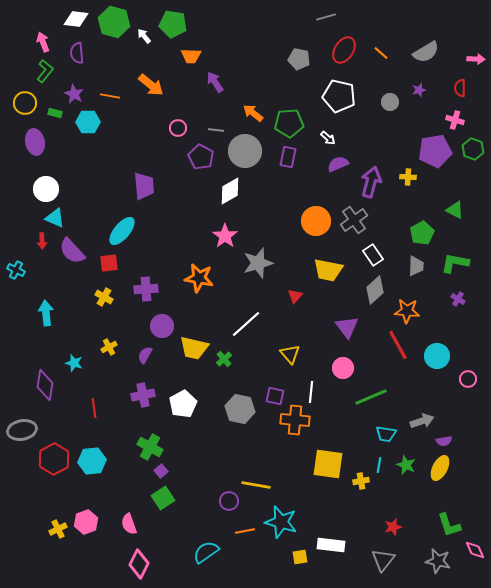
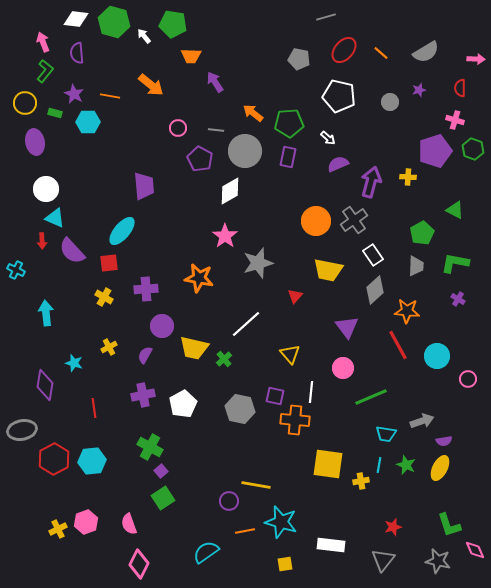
red ellipse at (344, 50): rotated 8 degrees clockwise
purple pentagon at (435, 151): rotated 8 degrees counterclockwise
purple pentagon at (201, 157): moved 1 px left, 2 px down
yellow square at (300, 557): moved 15 px left, 7 px down
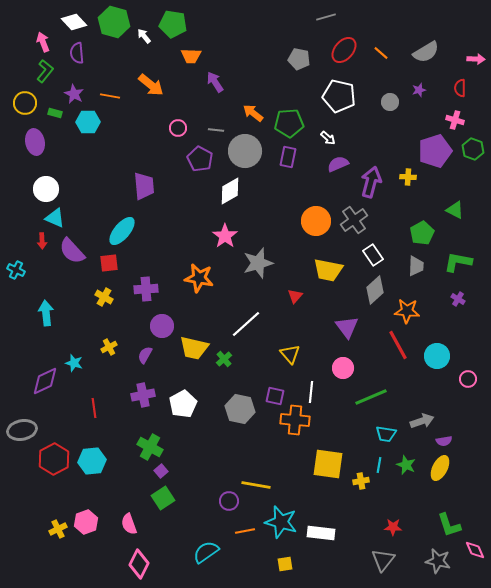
white diamond at (76, 19): moved 2 px left, 3 px down; rotated 40 degrees clockwise
green L-shape at (455, 263): moved 3 px right, 1 px up
purple diamond at (45, 385): moved 4 px up; rotated 56 degrees clockwise
red star at (393, 527): rotated 18 degrees clockwise
white rectangle at (331, 545): moved 10 px left, 12 px up
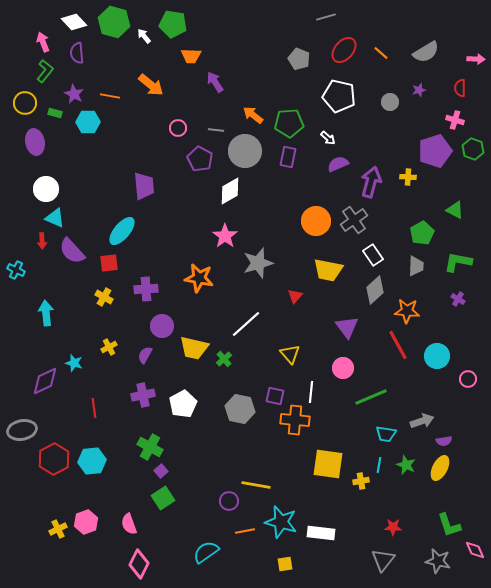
gray pentagon at (299, 59): rotated 10 degrees clockwise
orange arrow at (253, 113): moved 2 px down
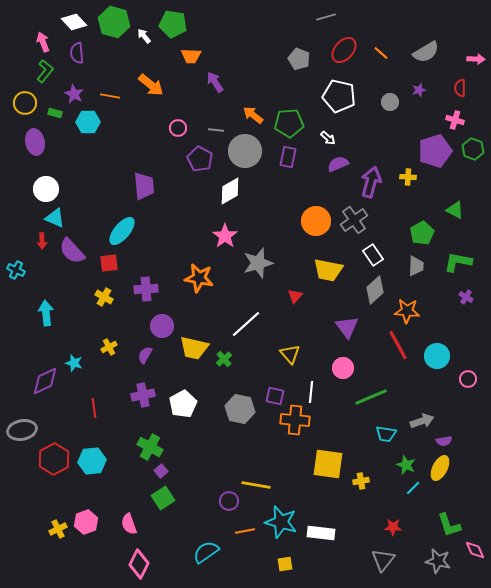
purple cross at (458, 299): moved 8 px right, 2 px up
cyan line at (379, 465): moved 34 px right, 23 px down; rotated 35 degrees clockwise
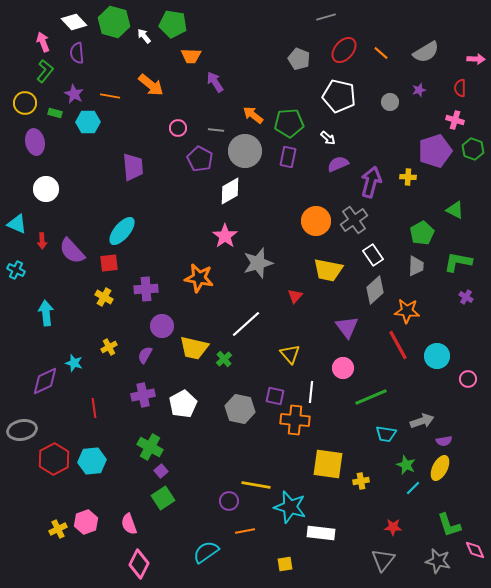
purple trapezoid at (144, 186): moved 11 px left, 19 px up
cyan triangle at (55, 218): moved 38 px left, 6 px down
cyan star at (281, 522): moved 9 px right, 15 px up
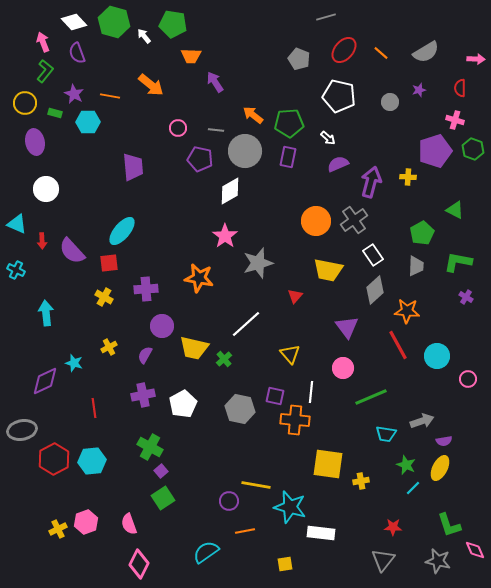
purple semicircle at (77, 53): rotated 15 degrees counterclockwise
purple pentagon at (200, 159): rotated 15 degrees counterclockwise
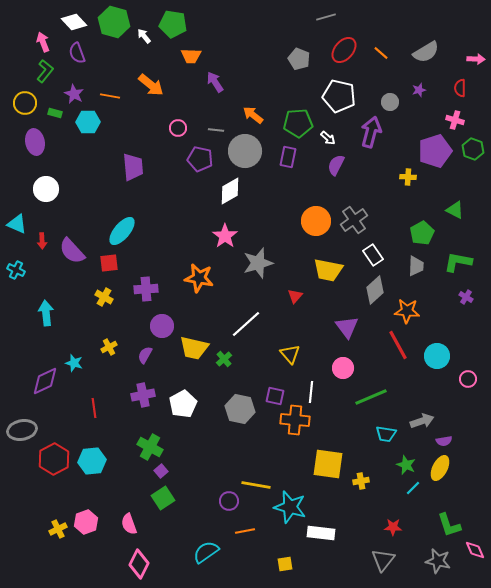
green pentagon at (289, 123): moved 9 px right
purple semicircle at (338, 164): moved 2 px left, 1 px down; rotated 40 degrees counterclockwise
purple arrow at (371, 182): moved 50 px up
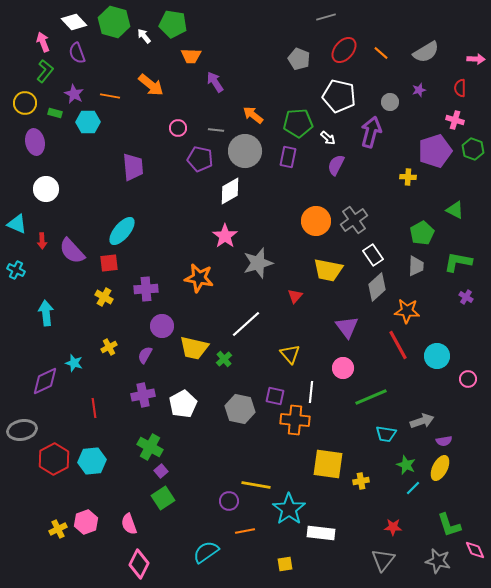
gray diamond at (375, 290): moved 2 px right, 3 px up
cyan star at (290, 507): moved 1 px left, 2 px down; rotated 20 degrees clockwise
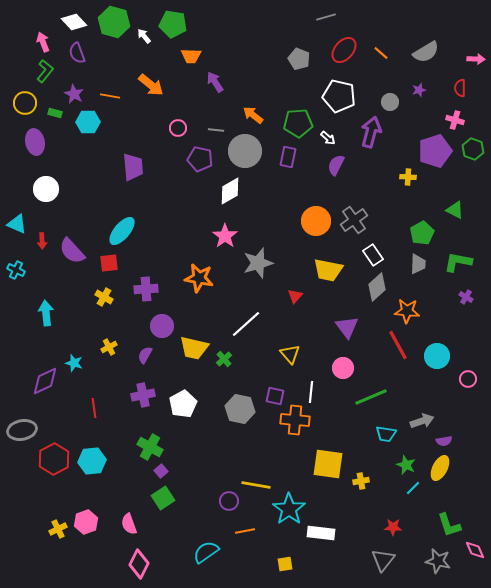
gray trapezoid at (416, 266): moved 2 px right, 2 px up
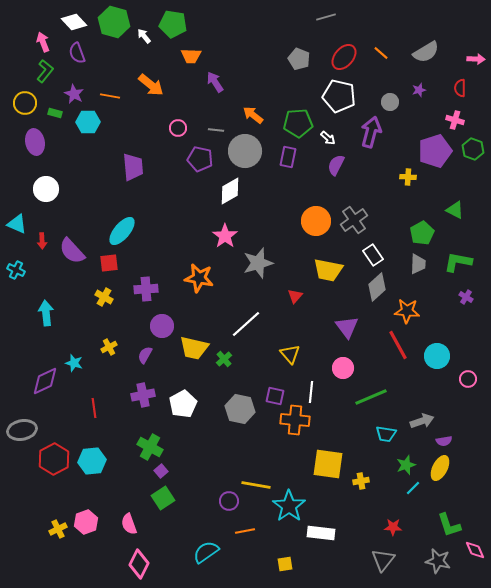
red ellipse at (344, 50): moved 7 px down
green star at (406, 465): rotated 30 degrees clockwise
cyan star at (289, 509): moved 3 px up
